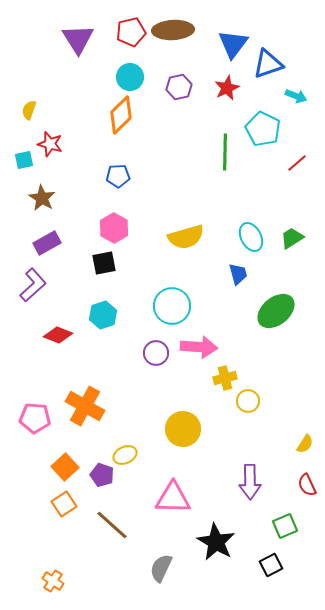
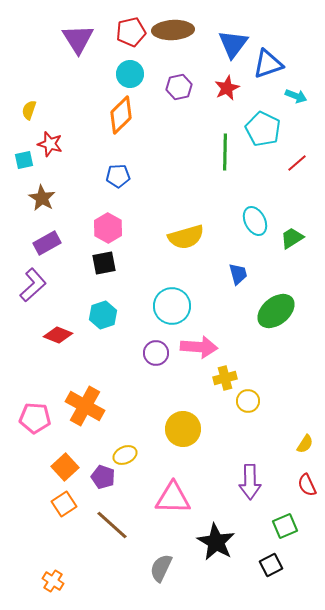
cyan circle at (130, 77): moved 3 px up
pink hexagon at (114, 228): moved 6 px left
cyan ellipse at (251, 237): moved 4 px right, 16 px up
purple pentagon at (102, 475): moved 1 px right, 2 px down
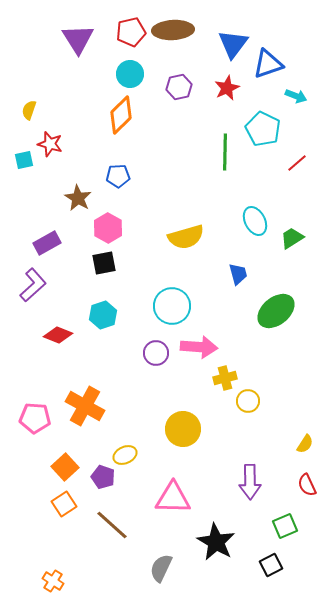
brown star at (42, 198): moved 36 px right
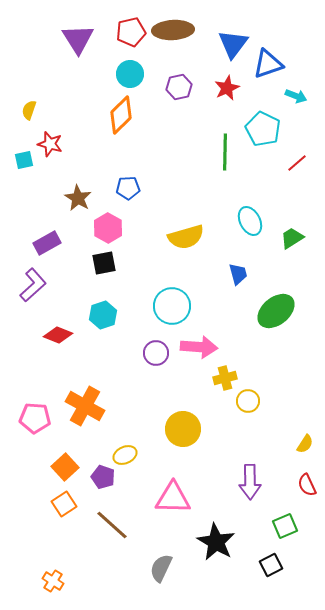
blue pentagon at (118, 176): moved 10 px right, 12 px down
cyan ellipse at (255, 221): moved 5 px left
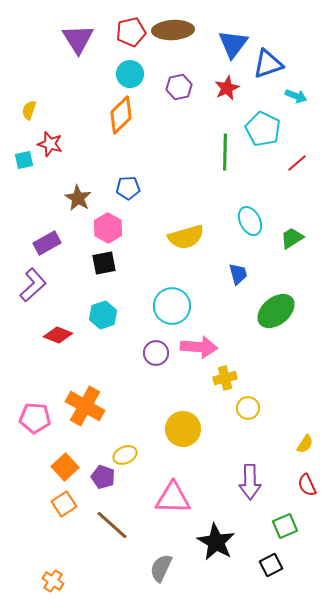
yellow circle at (248, 401): moved 7 px down
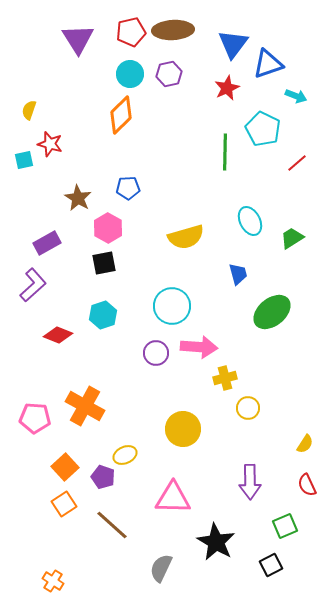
purple hexagon at (179, 87): moved 10 px left, 13 px up
green ellipse at (276, 311): moved 4 px left, 1 px down
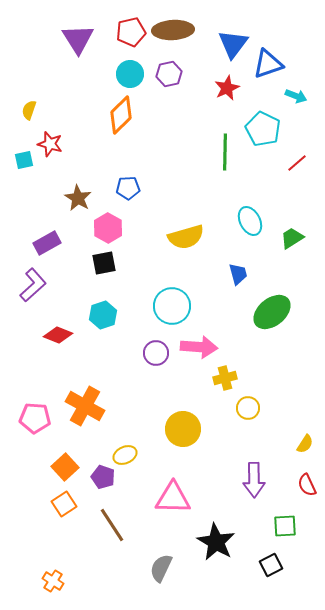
purple arrow at (250, 482): moved 4 px right, 2 px up
brown line at (112, 525): rotated 15 degrees clockwise
green square at (285, 526): rotated 20 degrees clockwise
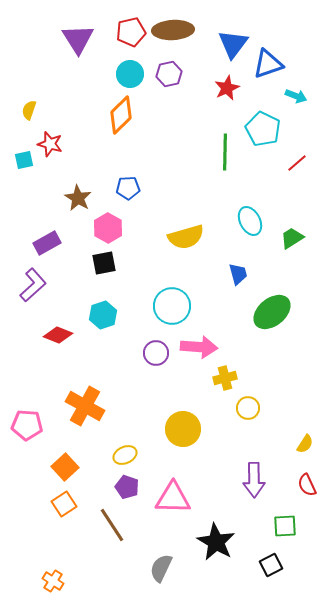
pink pentagon at (35, 418): moved 8 px left, 7 px down
purple pentagon at (103, 477): moved 24 px right, 10 px down
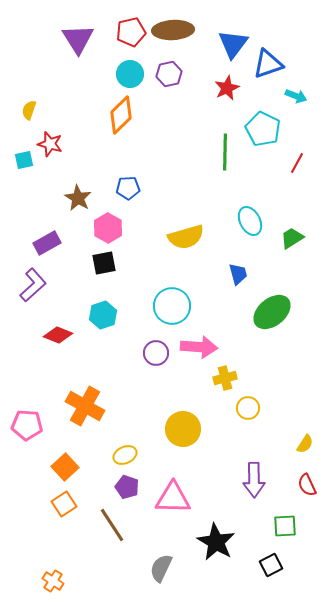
red line at (297, 163): rotated 20 degrees counterclockwise
